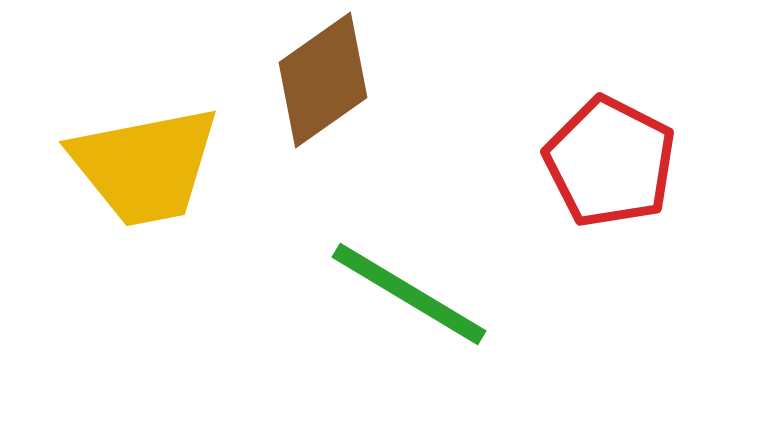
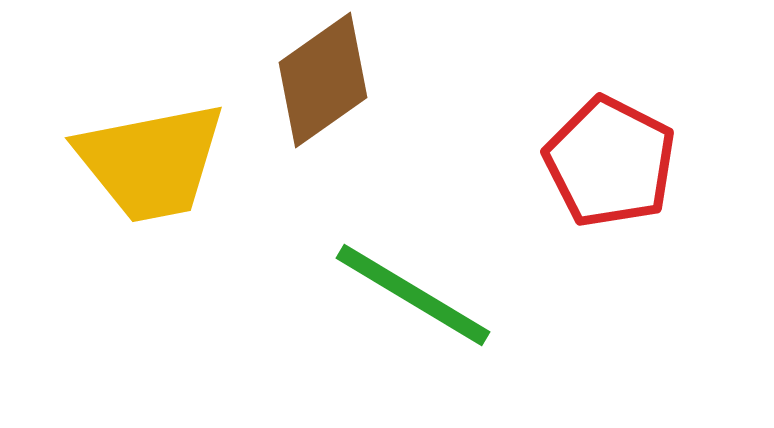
yellow trapezoid: moved 6 px right, 4 px up
green line: moved 4 px right, 1 px down
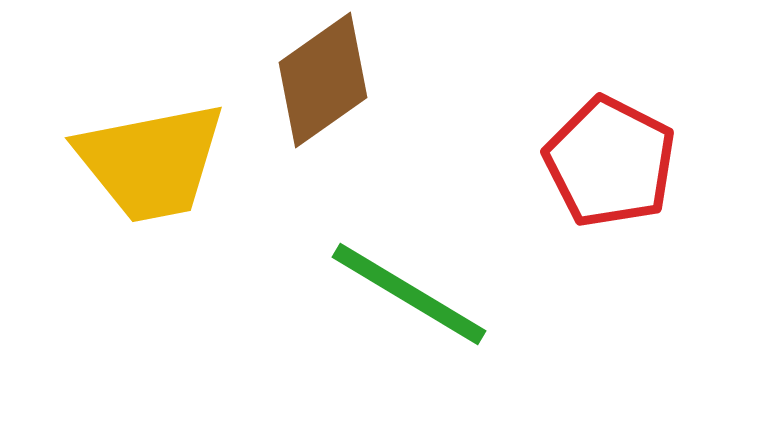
green line: moved 4 px left, 1 px up
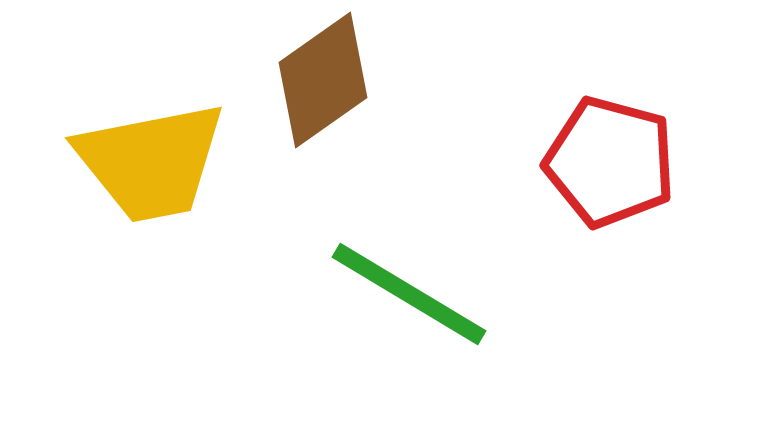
red pentagon: rotated 12 degrees counterclockwise
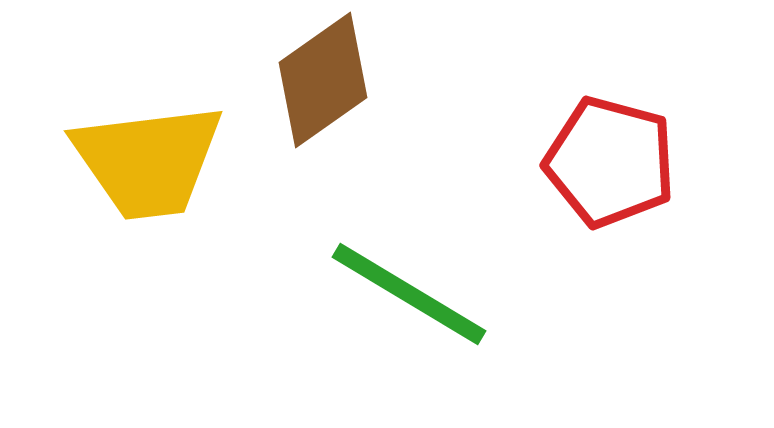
yellow trapezoid: moved 3 px left, 1 px up; rotated 4 degrees clockwise
